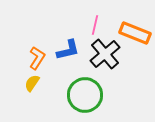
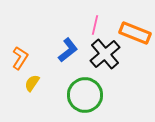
blue L-shape: rotated 25 degrees counterclockwise
orange L-shape: moved 17 px left
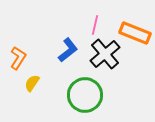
orange L-shape: moved 2 px left
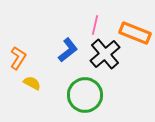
yellow semicircle: rotated 84 degrees clockwise
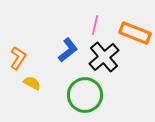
black cross: moved 1 px left, 3 px down
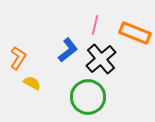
black cross: moved 3 px left, 2 px down
green circle: moved 3 px right, 2 px down
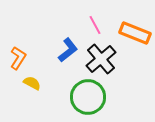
pink line: rotated 42 degrees counterclockwise
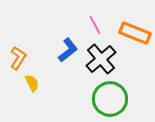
yellow semicircle: rotated 36 degrees clockwise
green circle: moved 22 px right, 2 px down
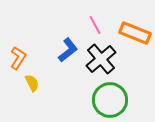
green circle: moved 1 px down
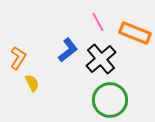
pink line: moved 3 px right, 3 px up
